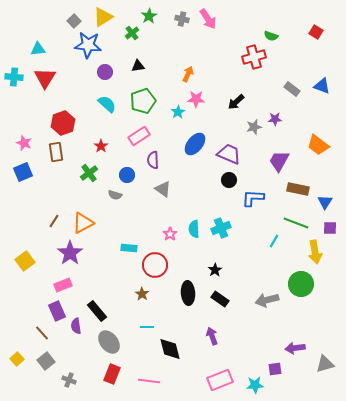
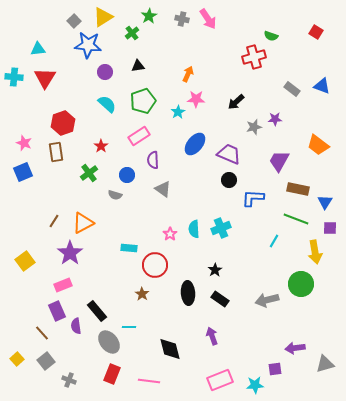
green line at (296, 223): moved 4 px up
cyan line at (147, 327): moved 18 px left
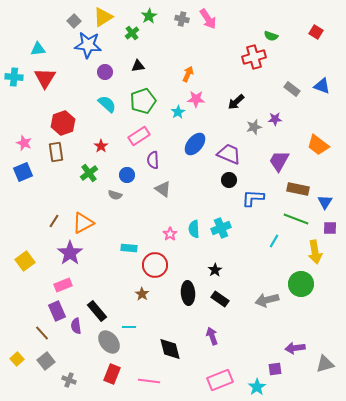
cyan star at (255, 385): moved 2 px right, 2 px down; rotated 30 degrees counterclockwise
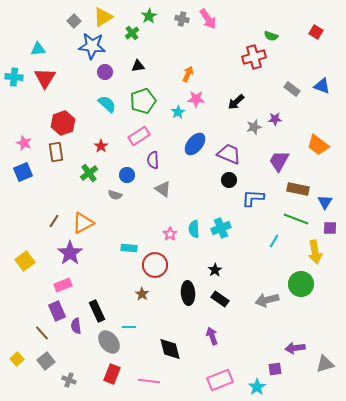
blue star at (88, 45): moved 4 px right, 1 px down
black rectangle at (97, 311): rotated 15 degrees clockwise
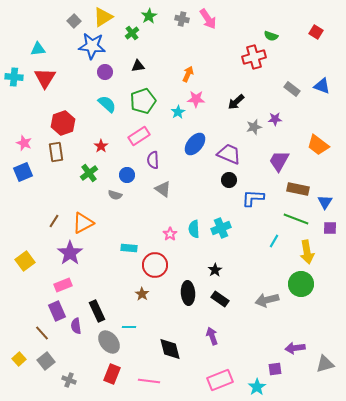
yellow arrow at (315, 252): moved 8 px left
yellow square at (17, 359): moved 2 px right
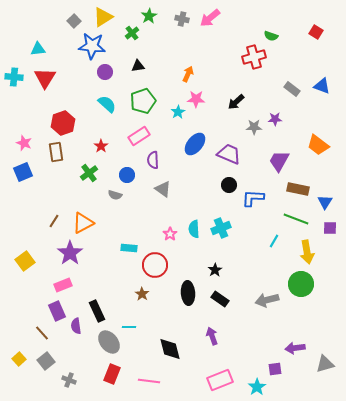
pink arrow at (208, 19): moved 2 px right, 1 px up; rotated 85 degrees clockwise
gray star at (254, 127): rotated 14 degrees clockwise
black circle at (229, 180): moved 5 px down
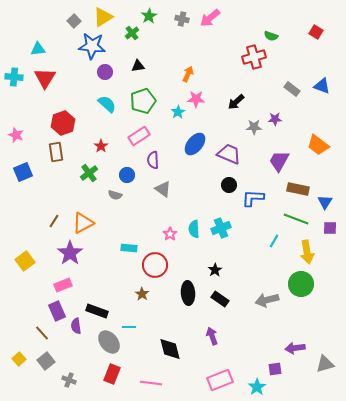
pink star at (24, 143): moved 8 px left, 8 px up
black rectangle at (97, 311): rotated 45 degrees counterclockwise
pink line at (149, 381): moved 2 px right, 2 px down
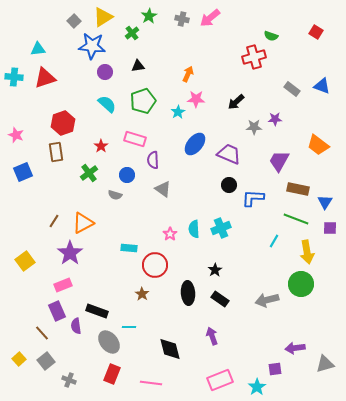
red triangle at (45, 78): rotated 40 degrees clockwise
pink rectangle at (139, 136): moved 4 px left, 3 px down; rotated 50 degrees clockwise
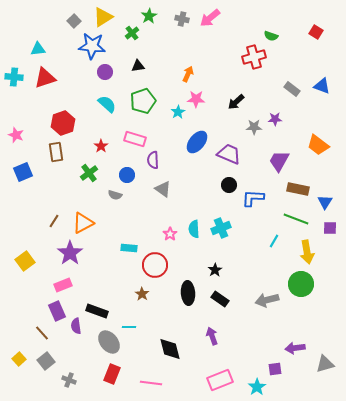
blue ellipse at (195, 144): moved 2 px right, 2 px up
